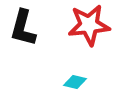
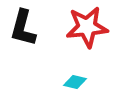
red star: moved 2 px left, 2 px down
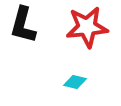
black L-shape: moved 3 px up
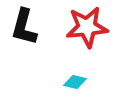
black L-shape: moved 1 px right, 2 px down
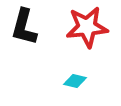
cyan diamond: moved 1 px up
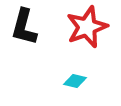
red star: rotated 15 degrees counterclockwise
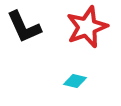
black L-shape: rotated 39 degrees counterclockwise
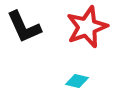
cyan diamond: moved 2 px right
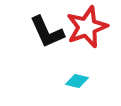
black L-shape: moved 23 px right, 5 px down
